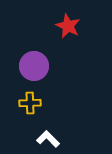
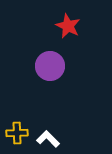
purple circle: moved 16 px right
yellow cross: moved 13 px left, 30 px down
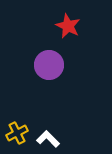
purple circle: moved 1 px left, 1 px up
yellow cross: rotated 25 degrees counterclockwise
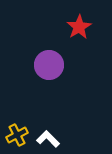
red star: moved 11 px right, 1 px down; rotated 15 degrees clockwise
yellow cross: moved 2 px down
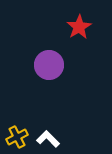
yellow cross: moved 2 px down
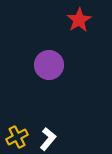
red star: moved 7 px up
white L-shape: rotated 85 degrees clockwise
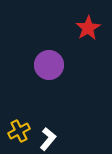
red star: moved 9 px right, 8 px down
yellow cross: moved 2 px right, 6 px up
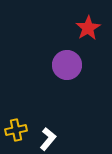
purple circle: moved 18 px right
yellow cross: moved 3 px left, 1 px up; rotated 15 degrees clockwise
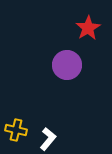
yellow cross: rotated 25 degrees clockwise
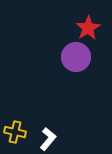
purple circle: moved 9 px right, 8 px up
yellow cross: moved 1 px left, 2 px down
